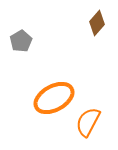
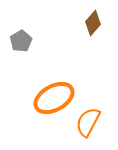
brown diamond: moved 4 px left
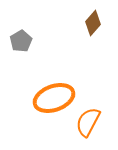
orange ellipse: rotated 9 degrees clockwise
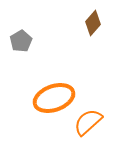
orange semicircle: rotated 20 degrees clockwise
